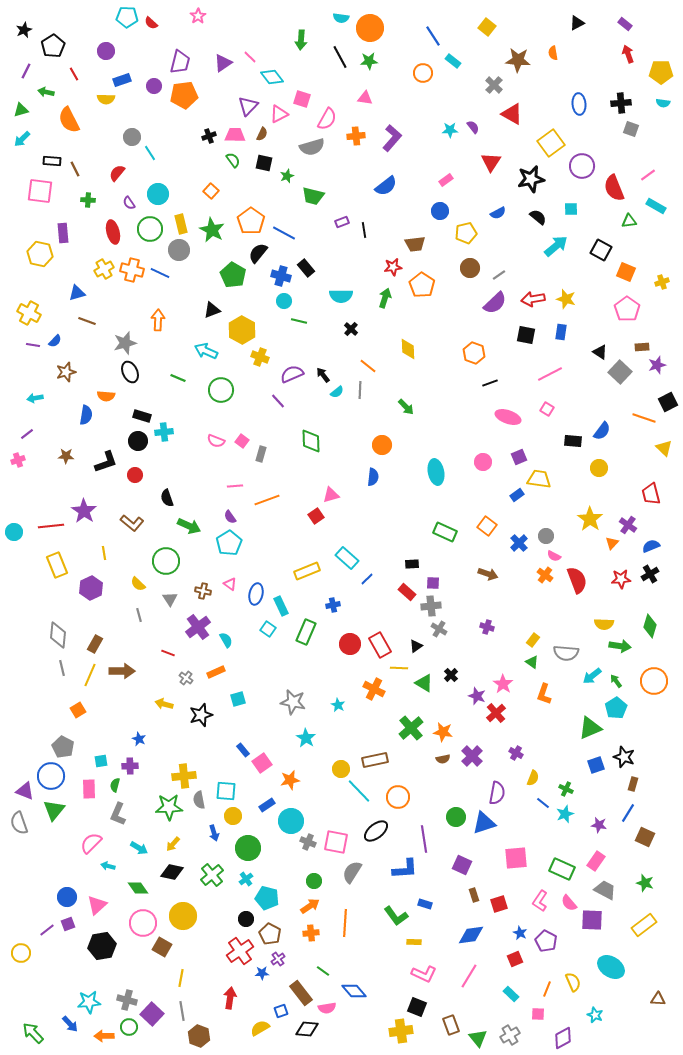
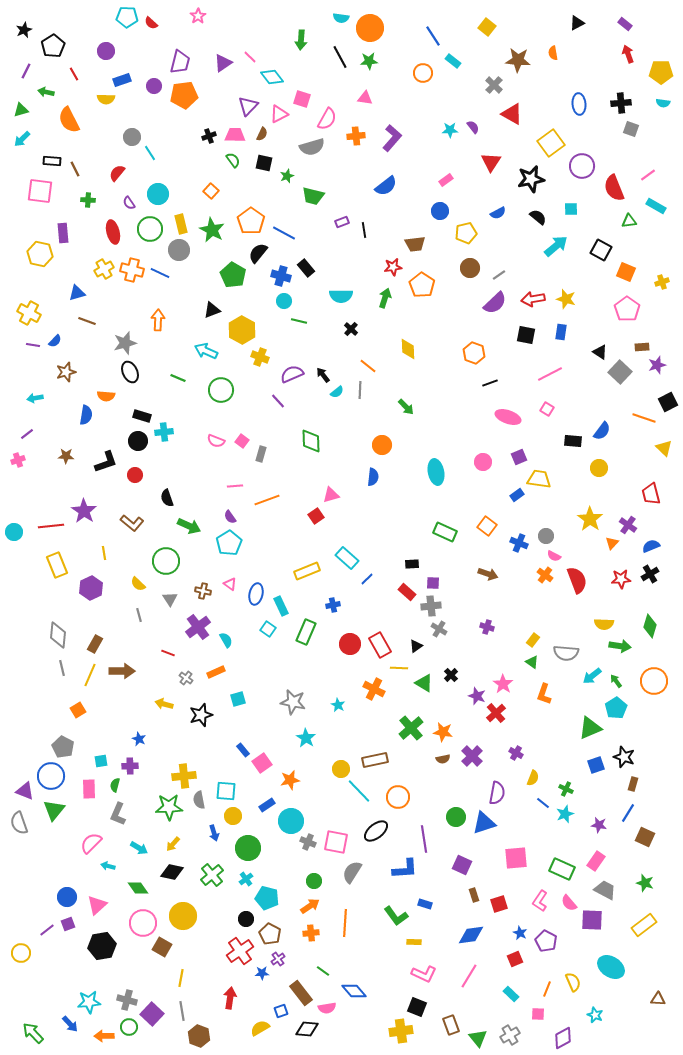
blue cross at (519, 543): rotated 24 degrees counterclockwise
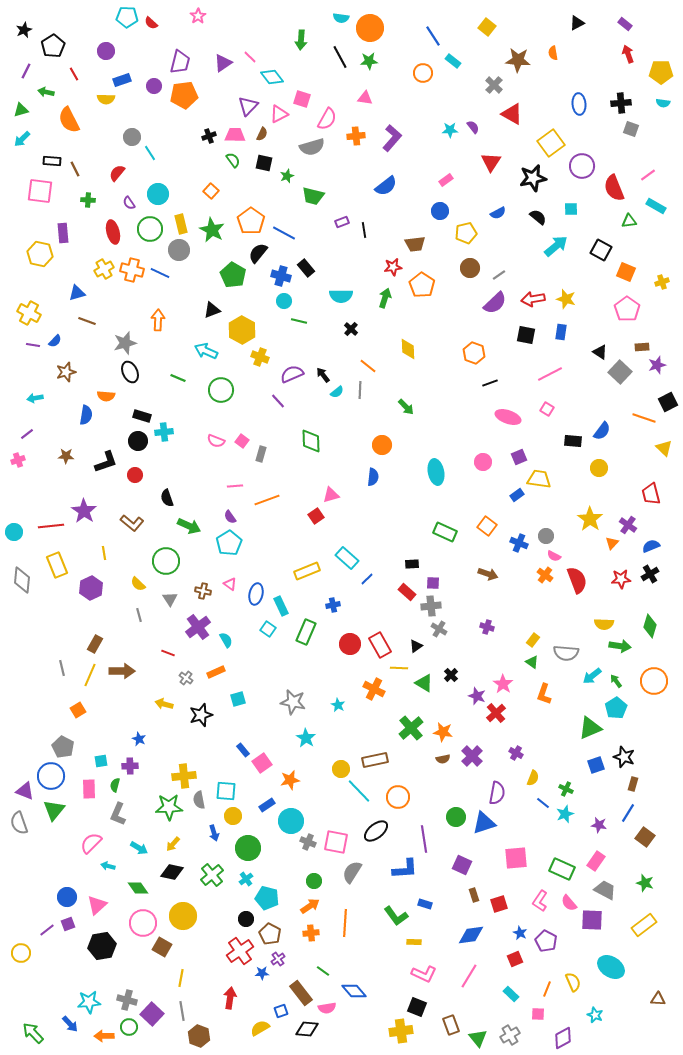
black star at (531, 179): moved 2 px right, 1 px up
gray diamond at (58, 635): moved 36 px left, 55 px up
brown square at (645, 837): rotated 12 degrees clockwise
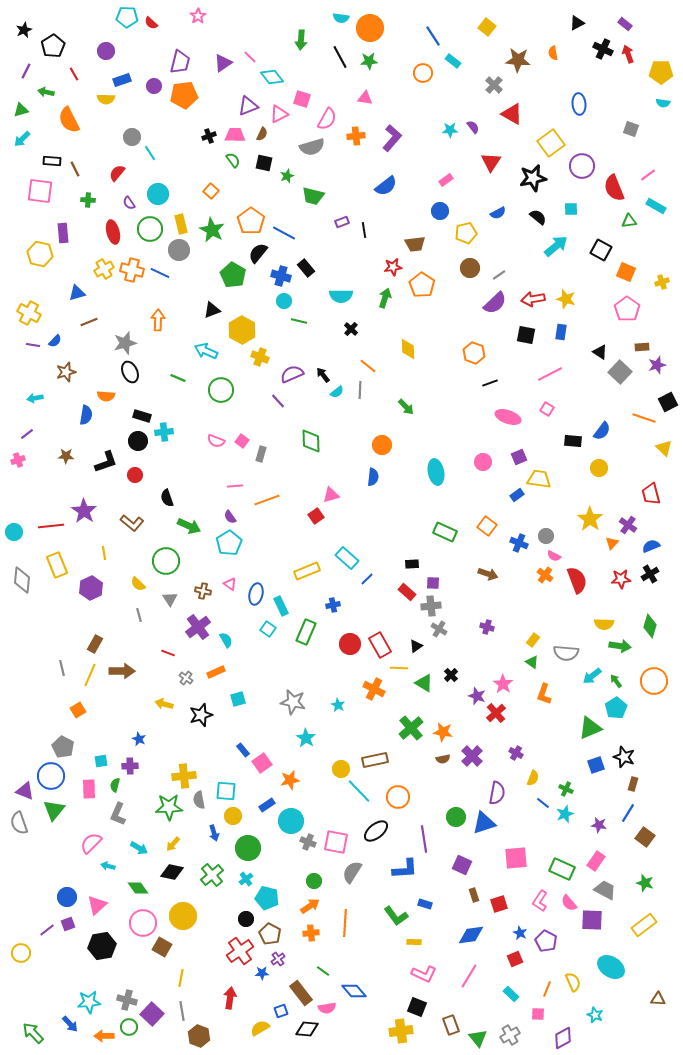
black cross at (621, 103): moved 18 px left, 54 px up; rotated 30 degrees clockwise
purple triangle at (248, 106): rotated 25 degrees clockwise
brown line at (87, 321): moved 2 px right, 1 px down; rotated 42 degrees counterclockwise
